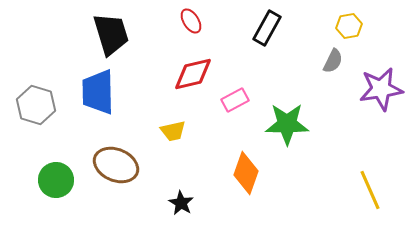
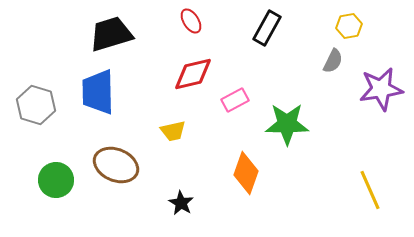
black trapezoid: rotated 90 degrees counterclockwise
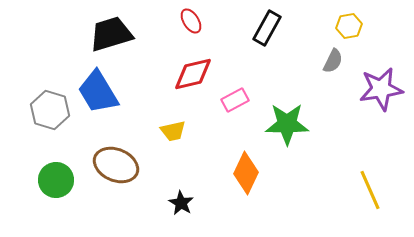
blue trapezoid: rotated 30 degrees counterclockwise
gray hexagon: moved 14 px right, 5 px down
orange diamond: rotated 6 degrees clockwise
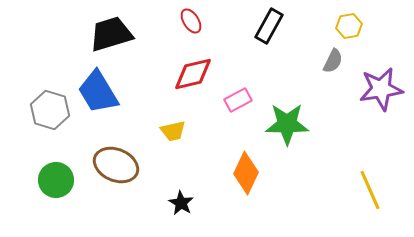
black rectangle: moved 2 px right, 2 px up
pink rectangle: moved 3 px right
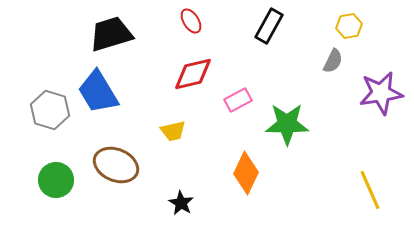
purple star: moved 4 px down
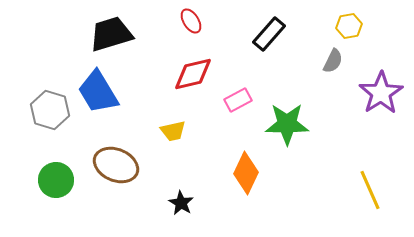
black rectangle: moved 8 px down; rotated 12 degrees clockwise
purple star: rotated 24 degrees counterclockwise
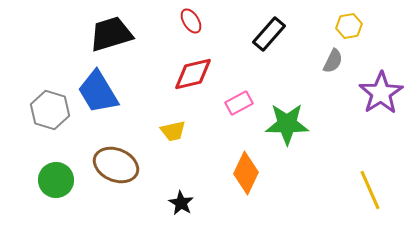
pink rectangle: moved 1 px right, 3 px down
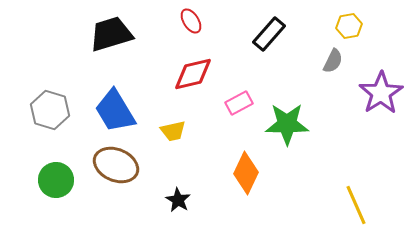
blue trapezoid: moved 17 px right, 19 px down
yellow line: moved 14 px left, 15 px down
black star: moved 3 px left, 3 px up
